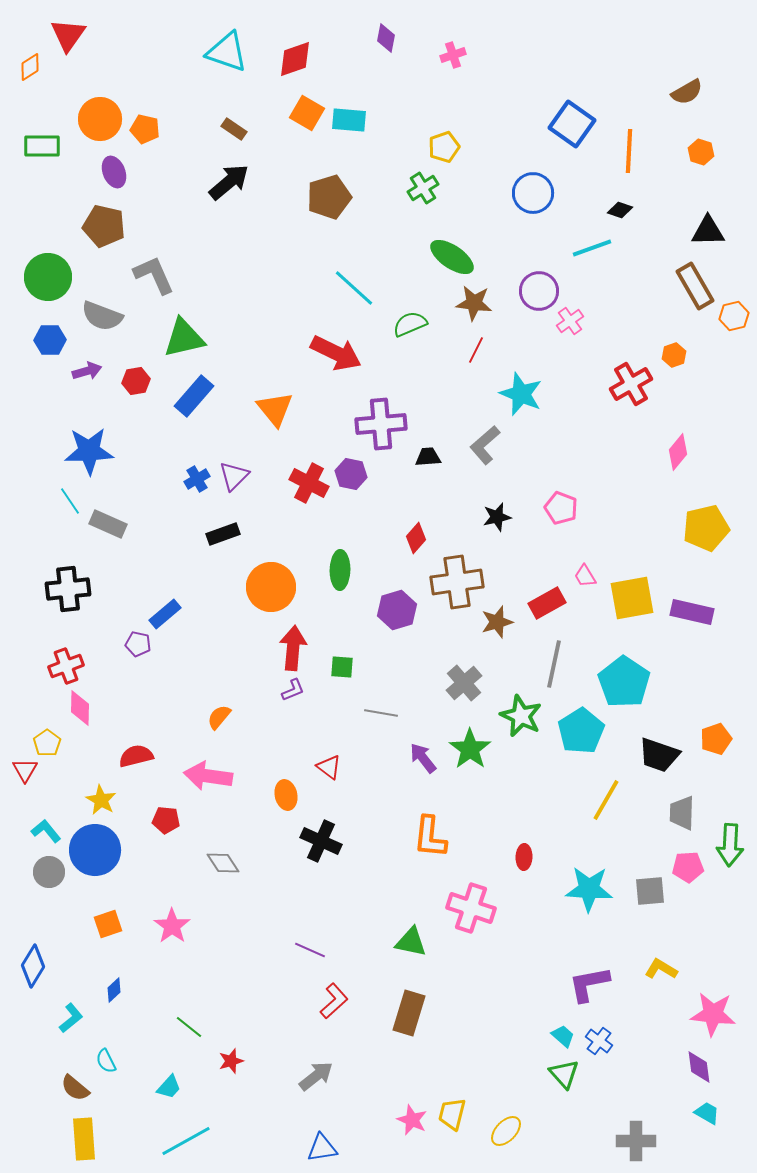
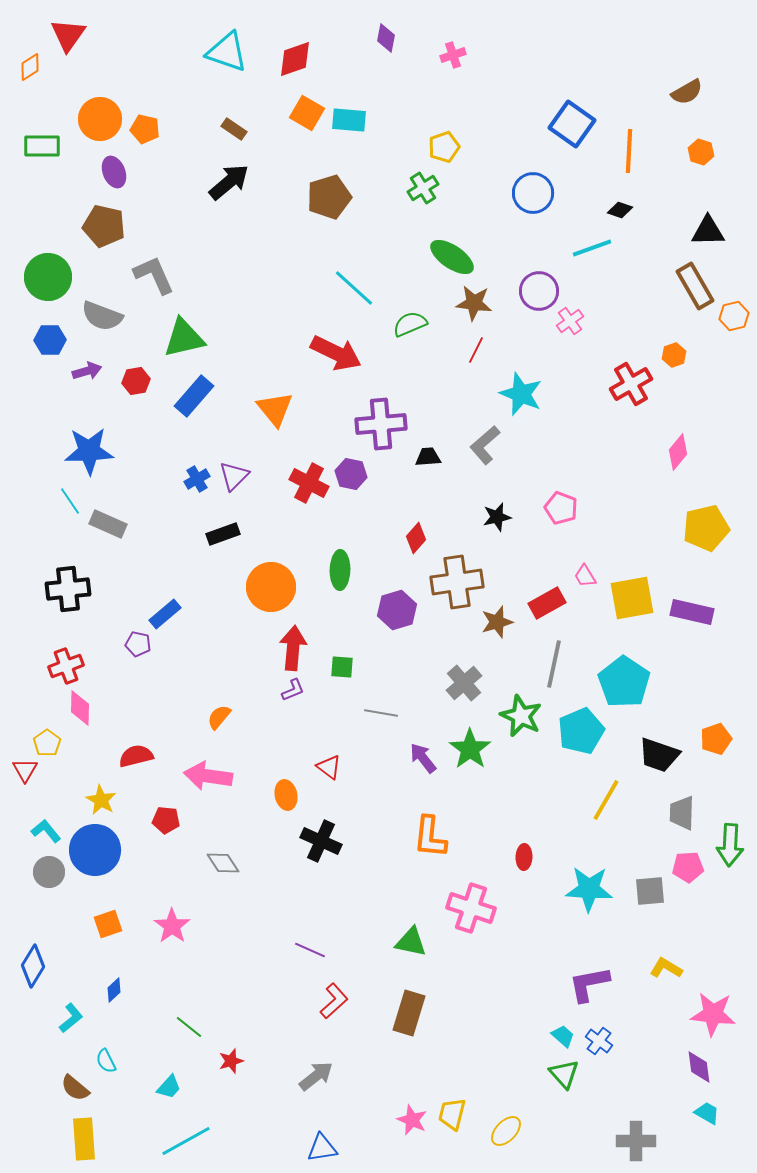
cyan pentagon at (581, 731): rotated 9 degrees clockwise
yellow L-shape at (661, 969): moved 5 px right, 1 px up
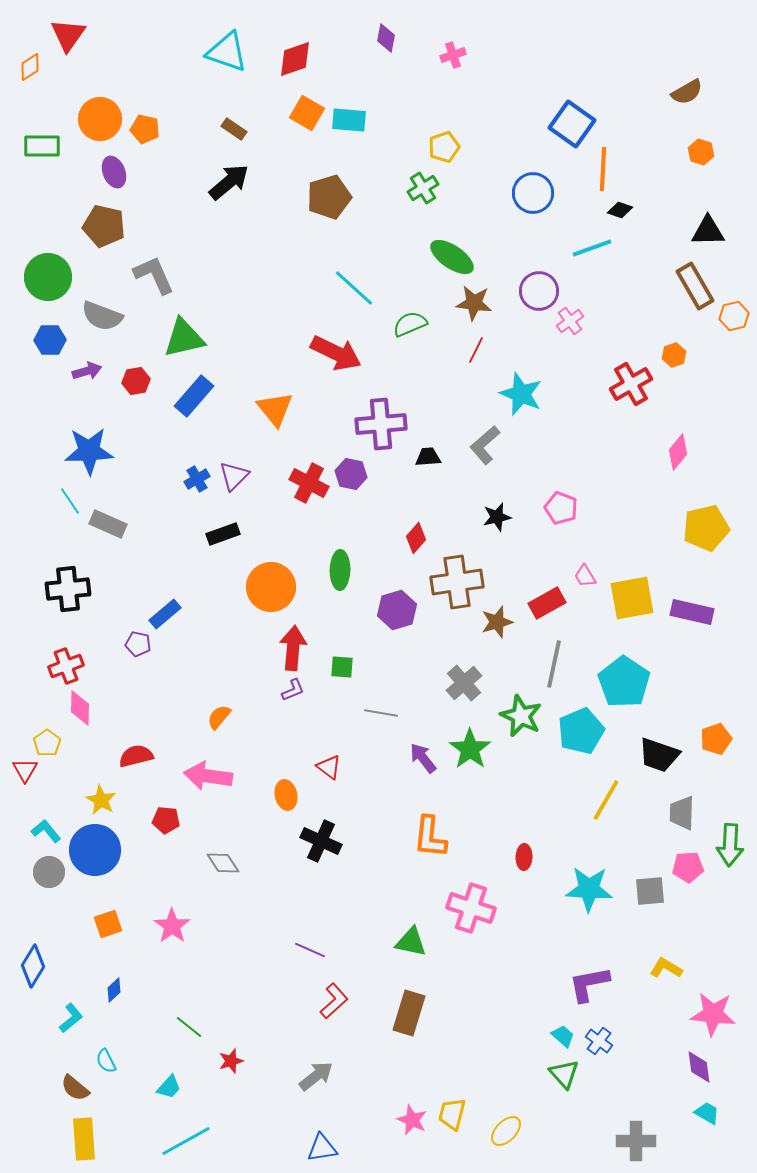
orange line at (629, 151): moved 26 px left, 18 px down
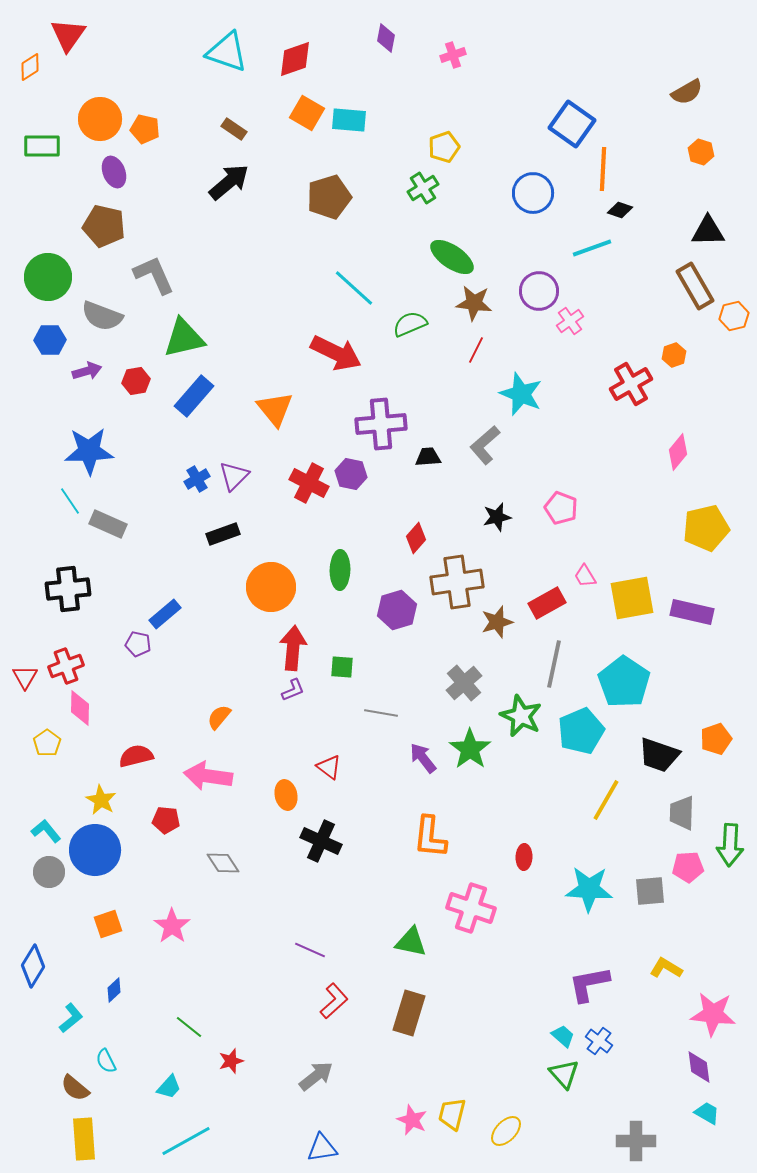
red triangle at (25, 770): moved 93 px up
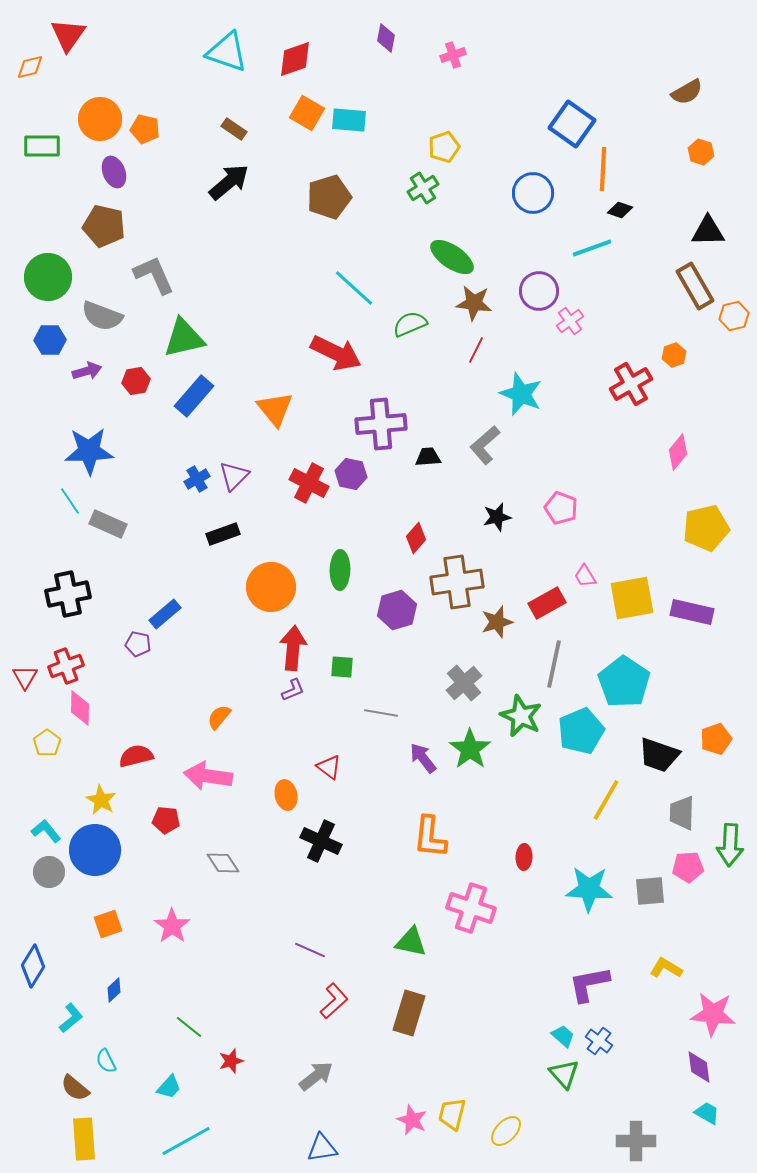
orange diamond at (30, 67): rotated 20 degrees clockwise
black cross at (68, 589): moved 5 px down; rotated 6 degrees counterclockwise
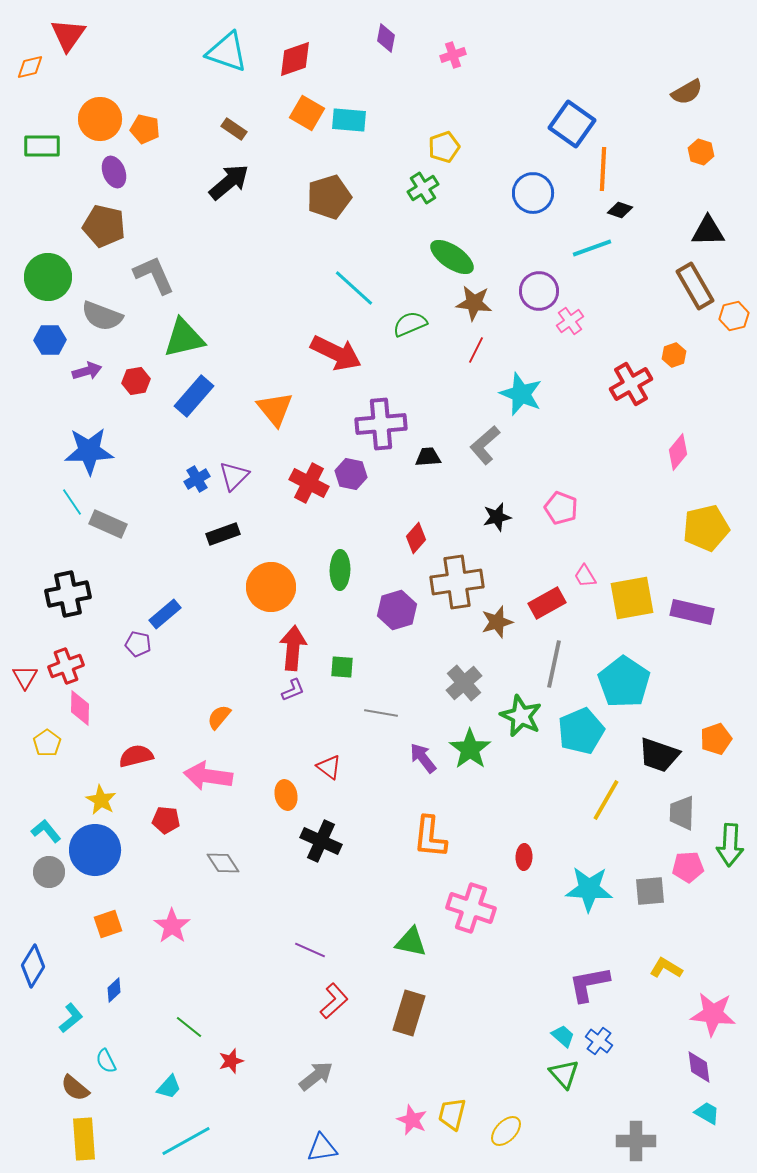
cyan line at (70, 501): moved 2 px right, 1 px down
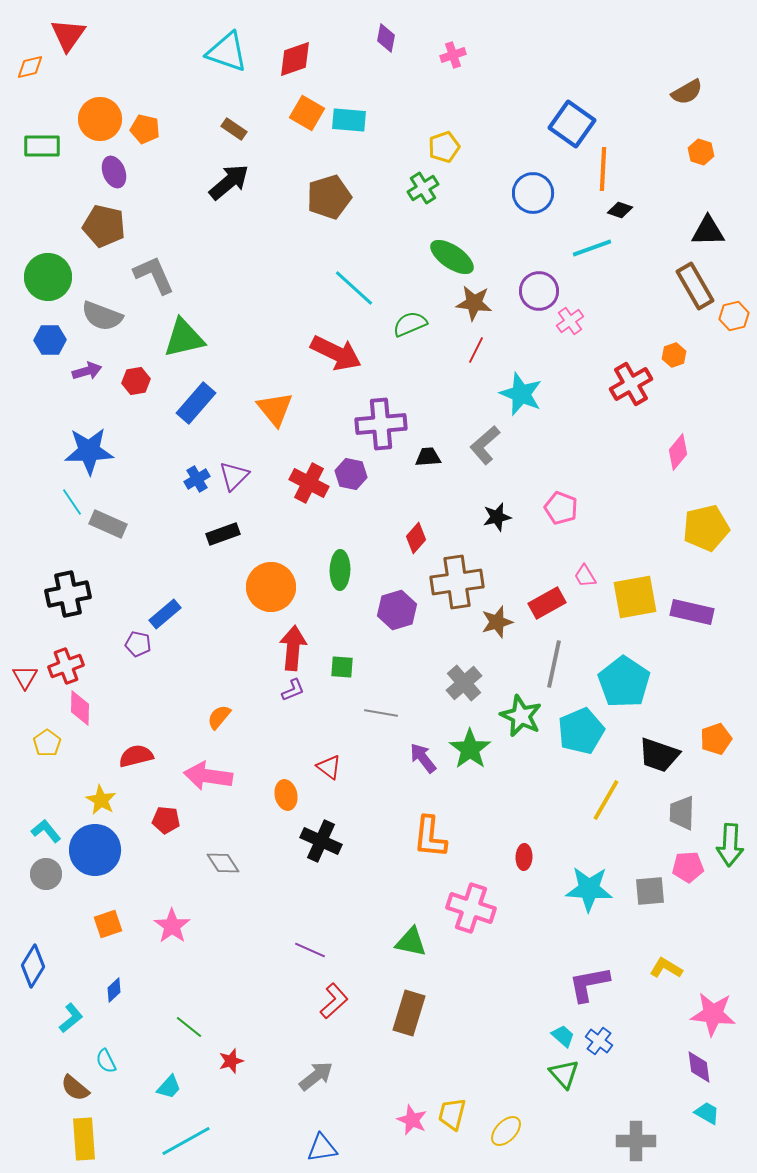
blue rectangle at (194, 396): moved 2 px right, 7 px down
yellow square at (632, 598): moved 3 px right, 1 px up
gray circle at (49, 872): moved 3 px left, 2 px down
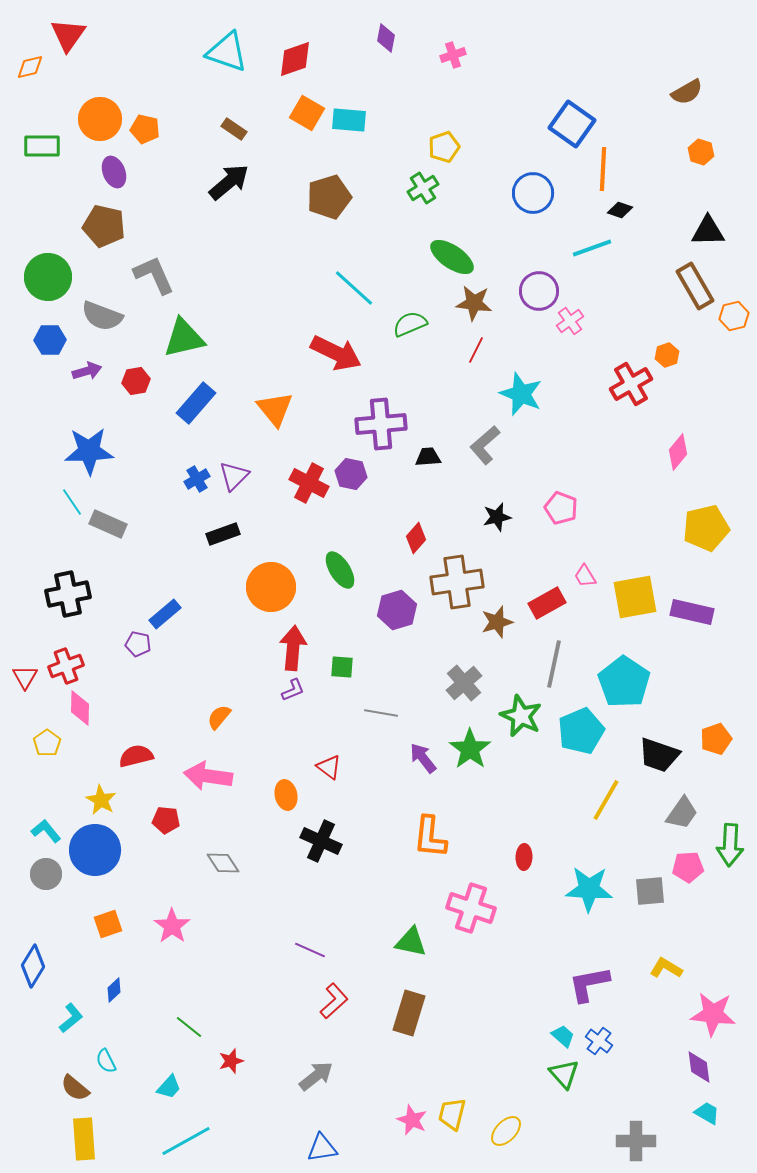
orange hexagon at (674, 355): moved 7 px left
green ellipse at (340, 570): rotated 33 degrees counterclockwise
gray trapezoid at (682, 813): rotated 147 degrees counterclockwise
